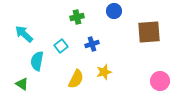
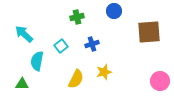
green triangle: rotated 32 degrees counterclockwise
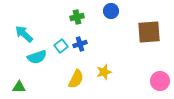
blue circle: moved 3 px left
blue cross: moved 12 px left
cyan semicircle: moved 4 px up; rotated 120 degrees counterclockwise
green triangle: moved 3 px left, 3 px down
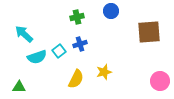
cyan square: moved 2 px left, 5 px down
